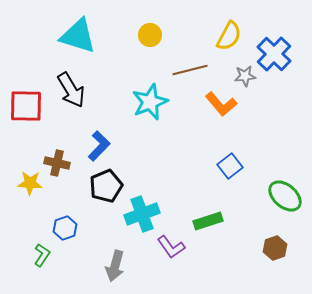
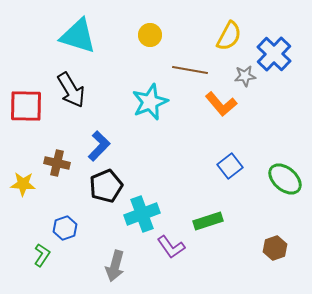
brown line: rotated 24 degrees clockwise
yellow star: moved 7 px left, 1 px down
green ellipse: moved 17 px up
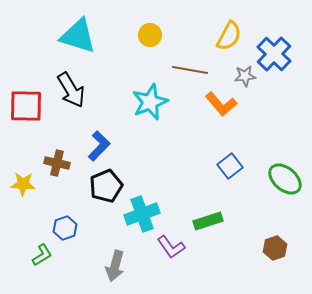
green L-shape: rotated 25 degrees clockwise
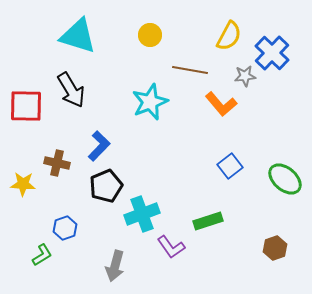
blue cross: moved 2 px left, 1 px up
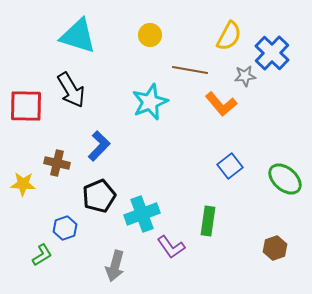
black pentagon: moved 7 px left, 10 px down
green rectangle: rotated 64 degrees counterclockwise
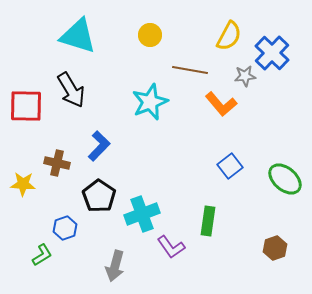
black pentagon: rotated 16 degrees counterclockwise
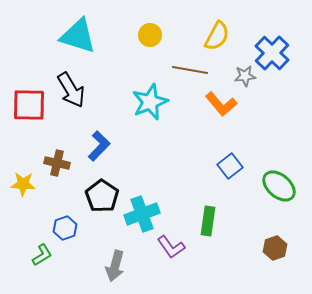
yellow semicircle: moved 12 px left
red square: moved 3 px right, 1 px up
green ellipse: moved 6 px left, 7 px down
black pentagon: moved 3 px right
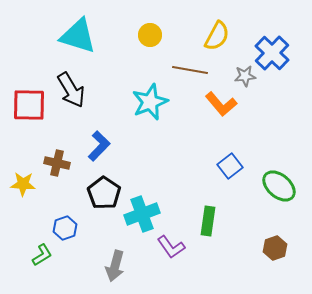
black pentagon: moved 2 px right, 3 px up
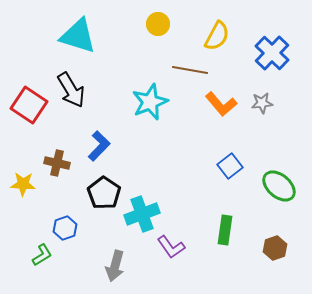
yellow circle: moved 8 px right, 11 px up
gray star: moved 17 px right, 27 px down
red square: rotated 33 degrees clockwise
green rectangle: moved 17 px right, 9 px down
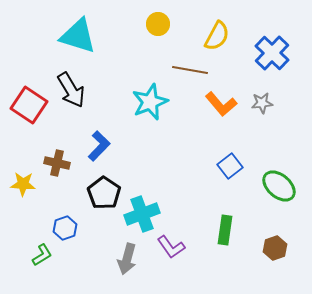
gray arrow: moved 12 px right, 7 px up
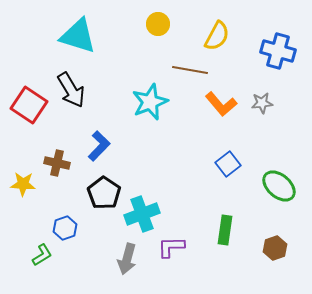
blue cross: moved 6 px right, 2 px up; rotated 28 degrees counterclockwise
blue square: moved 2 px left, 2 px up
purple L-shape: rotated 124 degrees clockwise
